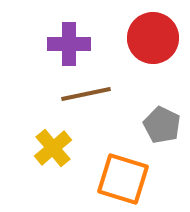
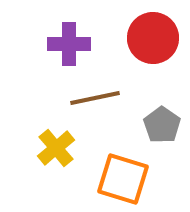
brown line: moved 9 px right, 4 px down
gray pentagon: rotated 9 degrees clockwise
yellow cross: moved 3 px right
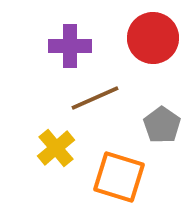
purple cross: moved 1 px right, 2 px down
brown line: rotated 12 degrees counterclockwise
orange square: moved 4 px left, 2 px up
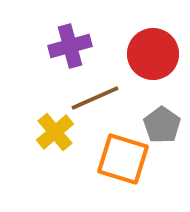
red circle: moved 16 px down
purple cross: rotated 15 degrees counterclockwise
yellow cross: moved 1 px left, 16 px up
orange square: moved 4 px right, 18 px up
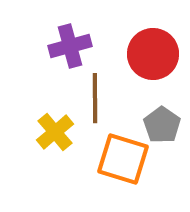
brown line: rotated 66 degrees counterclockwise
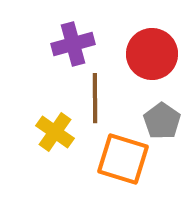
purple cross: moved 3 px right, 2 px up
red circle: moved 1 px left
gray pentagon: moved 4 px up
yellow cross: rotated 15 degrees counterclockwise
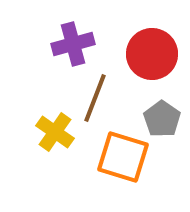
brown line: rotated 21 degrees clockwise
gray pentagon: moved 2 px up
orange square: moved 2 px up
